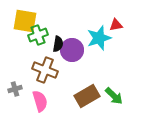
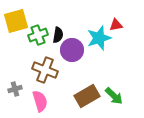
yellow square: moved 9 px left; rotated 25 degrees counterclockwise
black semicircle: moved 9 px up
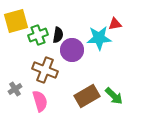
red triangle: moved 1 px left, 1 px up
cyan star: rotated 15 degrees clockwise
gray cross: rotated 16 degrees counterclockwise
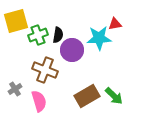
pink semicircle: moved 1 px left
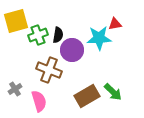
brown cross: moved 4 px right
green arrow: moved 1 px left, 4 px up
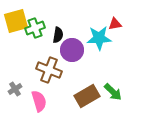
green cross: moved 3 px left, 7 px up
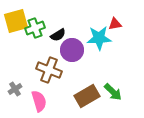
black semicircle: rotated 49 degrees clockwise
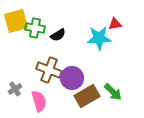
green cross: rotated 30 degrees clockwise
purple circle: moved 28 px down
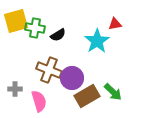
cyan star: moved 2 px left, 3 px down; rotated 30 degrees counterclockwise
gray cross: rotated 32 degrees clockwise
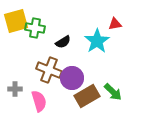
black semicircle: moved 5 px right, 7 px down
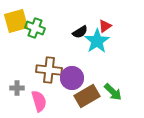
red triangle: moved 10 px left, 2 px down; rotated 24 degrees counterclockwise
green cross: rotated 12 degrees clockwise
black semicircle: moved 17 px right, 10 px up
brown cross: rotated 15 degrees counterclockwise
gray cross: moved 2 px right, 1 px up
